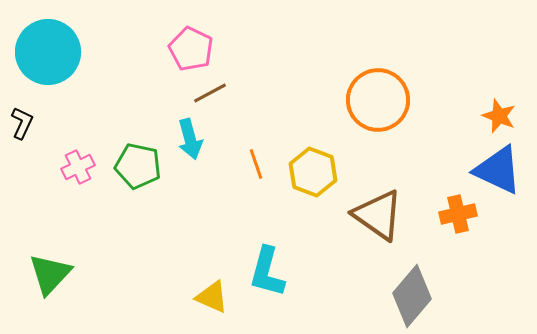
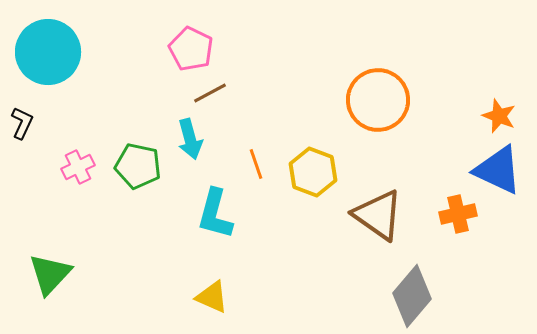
cyan L-shape: moved 52 px left, 58 px up
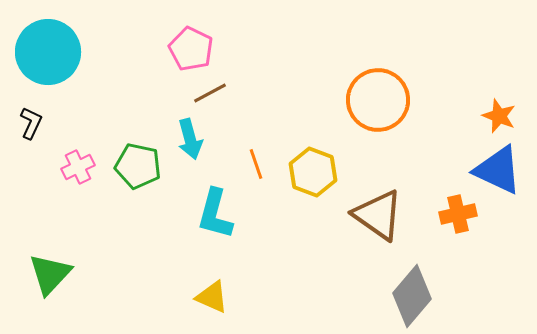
black L-shape: moved 9 px right
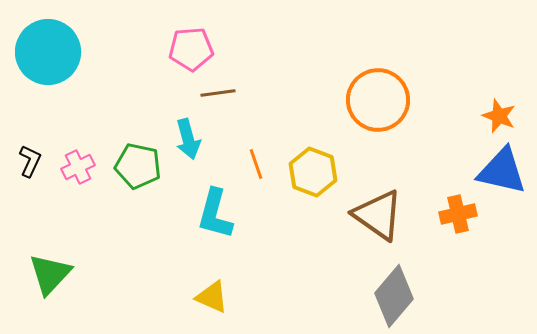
pink pentagon: rotated 30 degrees counterclockwise
brown line: moved 8 px right; rotated 20 degrees clockwise
black L-shape: moved 1 px left, 38 px down
cyan arrow: moved 2 px left
blue triangle: moved 4 px right, 1 px down; rotated 12 degrees counterclockwise
gray diamond: moved 18 px left
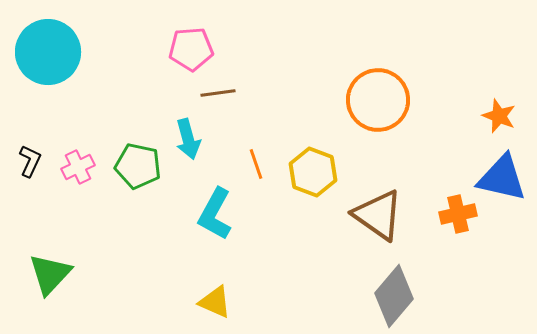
blue triangle: moved 7 px down
cyan L-shape: rotated 14 degrees clockwise
yellow triangle: moved 3 px right, 5 px down
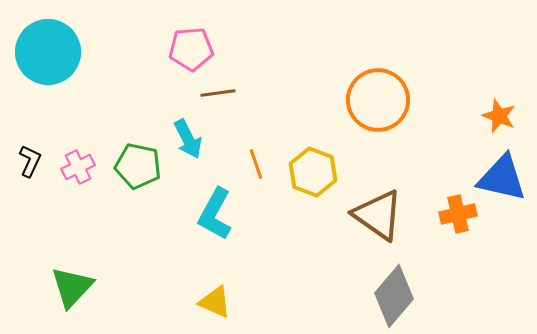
cyan arrow: rotated 12 degrees counterclockwise
green triangle: moved 22 px right, 13 px down
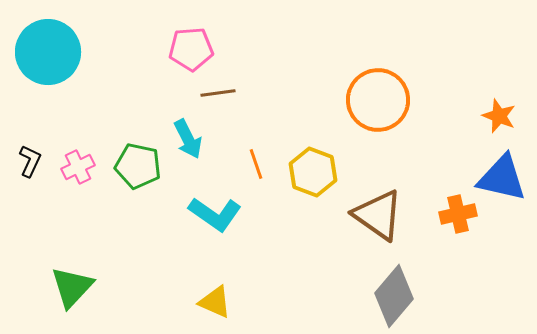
cyan L-shape: rotated 84 degrees counterclockwise
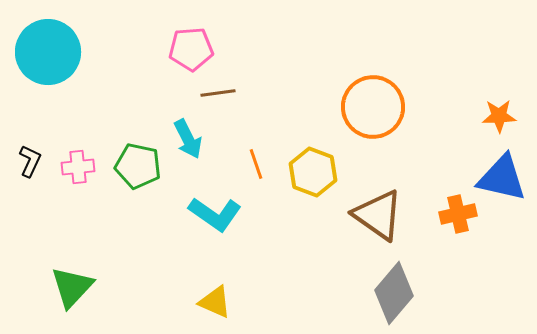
orange circle: moved 5 px left, 7 px down
orange star: rotated 24 degrees counterclockwise
pink cross: rotated 20 degrees clockwise
gray diamond: moved 3 px up
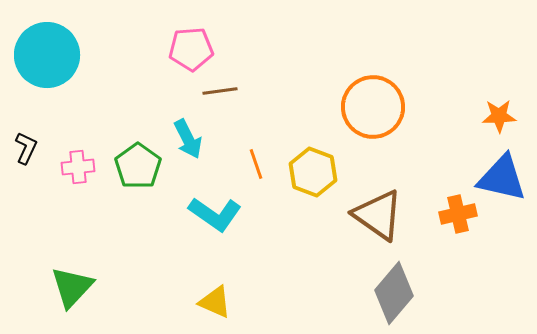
cyan circle: moved 1 px left, 3 px down
brown line: moved 2 px right, 2 px up
black L-shape: moved 4 px left, 13 px up
green pentagon: rotated 24 degrees clockwise
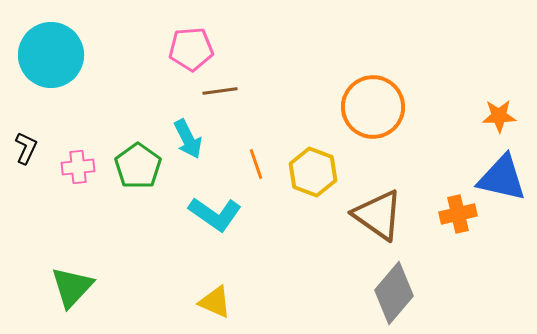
cyan circle: moved 4 px right
